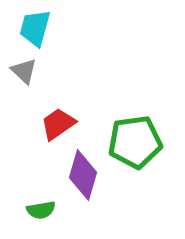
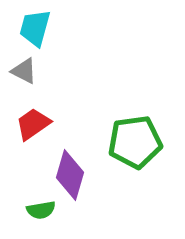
gray triangle: rotated 16 degrees counterclockwise
red trapezoid: moved 25 px left
purple diamond: moved 13 px left
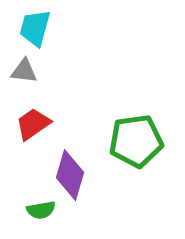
gray triangle: rotated 20 degrees counterclockwise
green pentagon: moved 1 px right, 1 px up
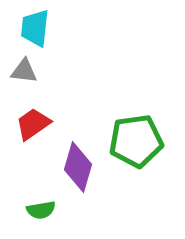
cyan trapezoid: rotated 9 degrees counterclockwise
purple diamond: moved 8 px right, 8 px up
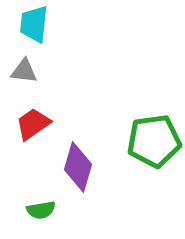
cyan trapezoid: moved 1 px left, 4 px up
green pentagon: moved 18 px right
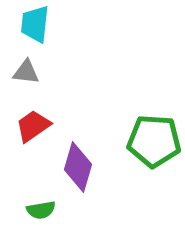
cyan trapezoid: moved 1 px right
gray triangle: moved 2 px right, 1 px down
red trapezoid: moved 2 px down
green pentagon: rotated 12 degrees clockwise
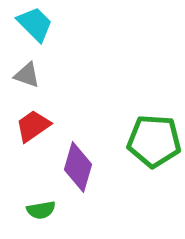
cyan trapezoid: rotated 129 degrees clockwise
gray triangle: moved 1 px right, 3 px down; rotated 12 degrees clockwise
